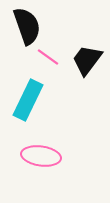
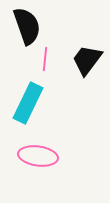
pink line: moved 3 px left, 2 px down; rotated 60 degrees clockwise
cyan rectangle: moved 3 px down
pink ellipse: moved 3 px left
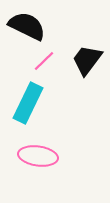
black semicircle: rotated 45 degrees counterclockwise
pink line: moved 1 px left, 2 px down; rotated 40 degrees clockwise
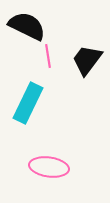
pink line: moved 4 px right, 5 px up; rotated 55 degrees counterclockwise
pink ellipse: moved 11 px right, 11 px down
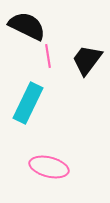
pink ellipse: rotated 6 degrees clockwise
